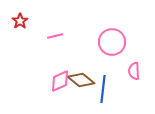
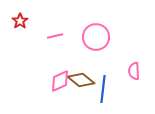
pink circle: moved 16 px left, 5 px up
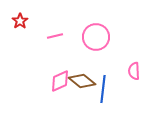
brown diamond: moved 1 px right, 1 px down
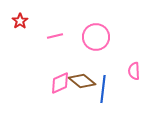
pink diamond: moved 2 px down
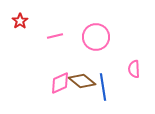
pink semicircle: moved 2 px up
blue line: moved 2 px up; rotated 16 degrees counterclockwise
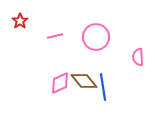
pink semicircle: moved 4 px right, 12 px up
brown diamond: moved 2 px right; rotated 12 degrees clockwise
